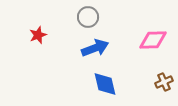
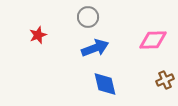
brown cross: moved 1 px right, 2 px up
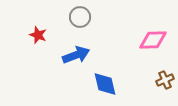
gray circle: moved 8 px left
red star: rotated 30 degrees counterclockwise
blue arrow: moved 19 px left, 7 px down
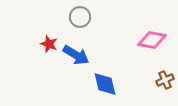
red star: moved 11 px right, 9 px down
pink diamond: moved 1 px left; rotated 12 degrees clockwise
blue arrow: rotated 52 degrees clockwise
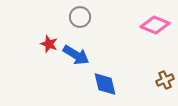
pink diamond: moved 3 px right, 15 px up; rotated 12 degrees clockwise
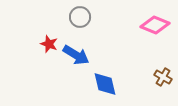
brown cross: moved 2 px left, 3 px up; rotated 36 degrees counterclockwise
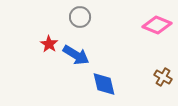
pink diamond: moved 2 px right
red star: rotated 12 degrees clockwise
blue diamond: moved 1 px left
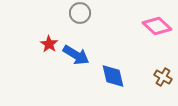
gray circle: moved 4 px up
pink diamond: moved 1 px down; rotated 20 degrees clockwise
blue diamond: moved 9 px right, 8 px up
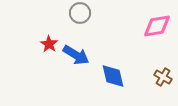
pink diamond: rotated 52 degrees counterclockwise
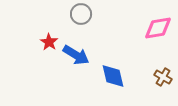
gray circle: moved 1 px right, 1 px down
pink diamond: moved 1 px right, 2 px down
red star: moved 2 px up
